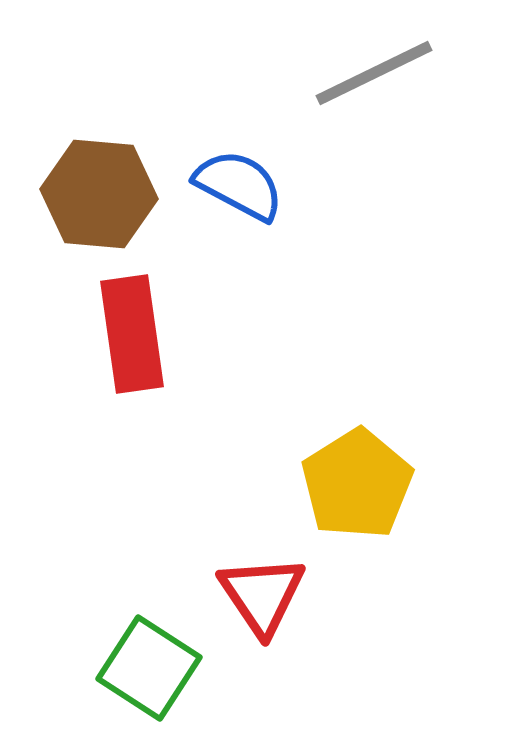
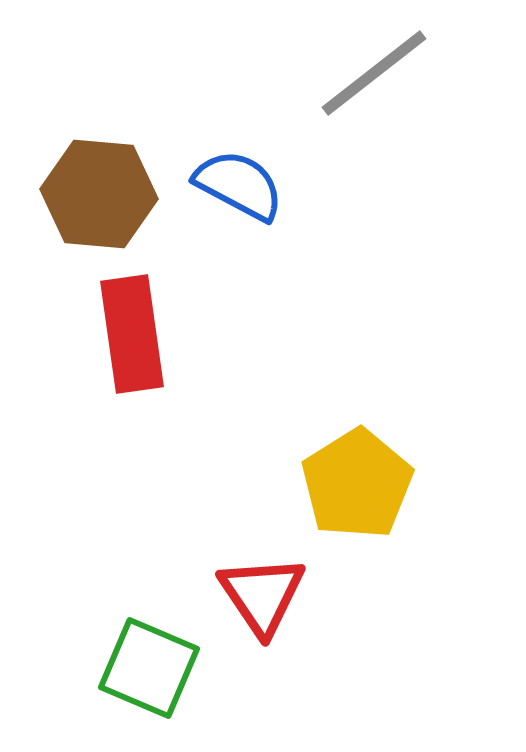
gray line: rotated 12 degrees counterclockwise
green square: rotated 10 degrees counterclockwise
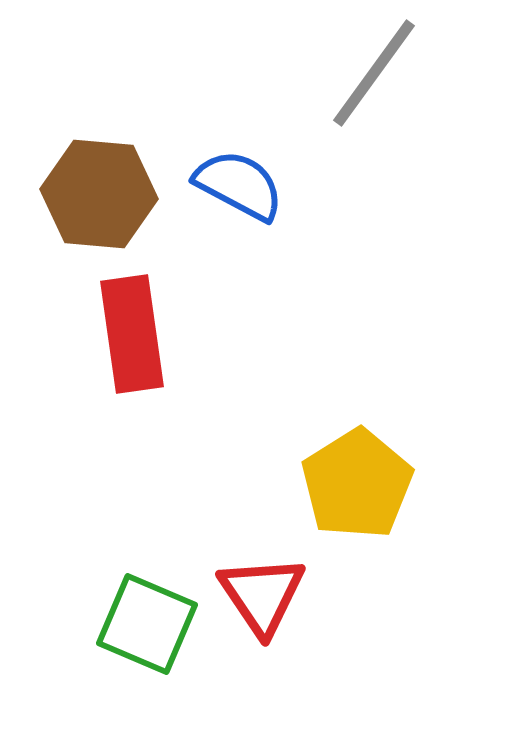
gray line: rotated 16 degrees counterclockwise
green square: moved 2 px left, 44 px up
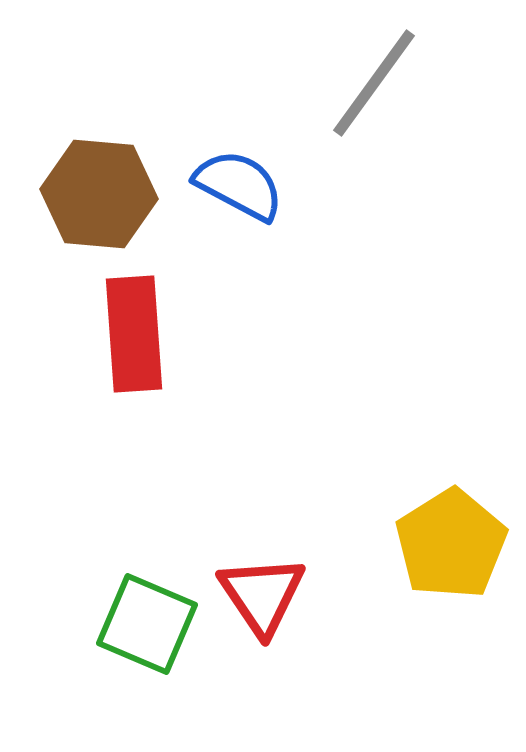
gray line: moved 10 px down
red rectangle: moved 2 px right; rotated 4 degrees clockwise
yellow pentagon: moved 94 px right, 60 px down
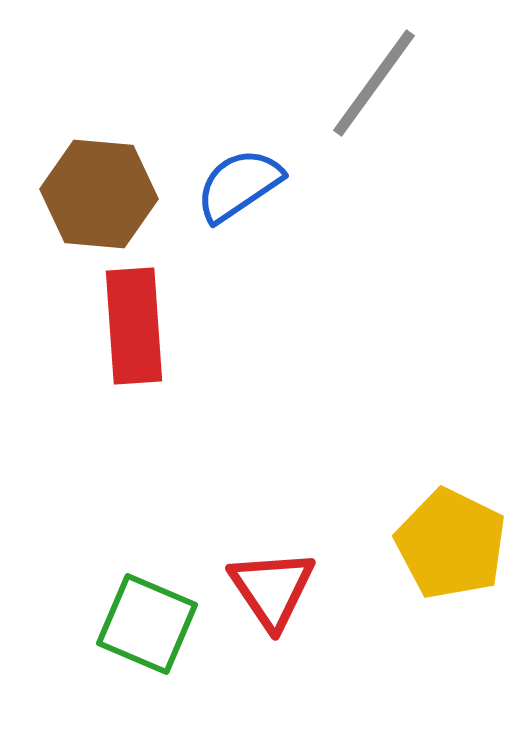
blue semicircle: rotated 62 degrees counterclockwise
red rectangle: moved 8 px up
yellow pentagon: rotated 14 degrees counterclockwise
red triangle: moved 10 px right, 6 px up
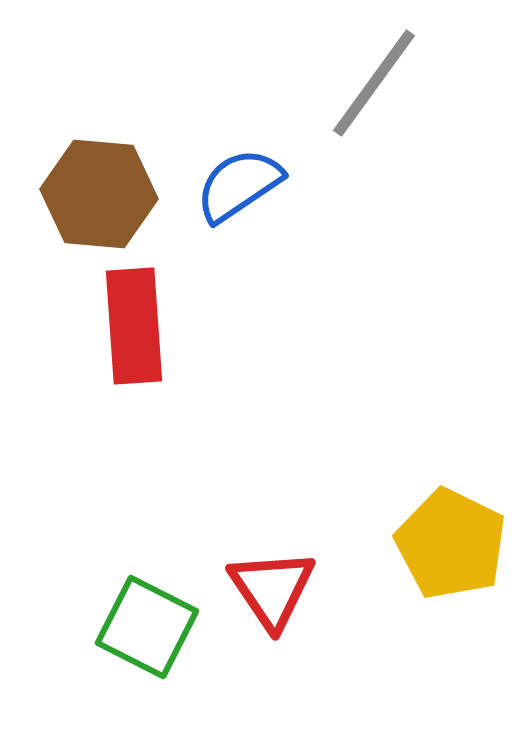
green square: moved 3 px down; rotated 4 degrees clockwise
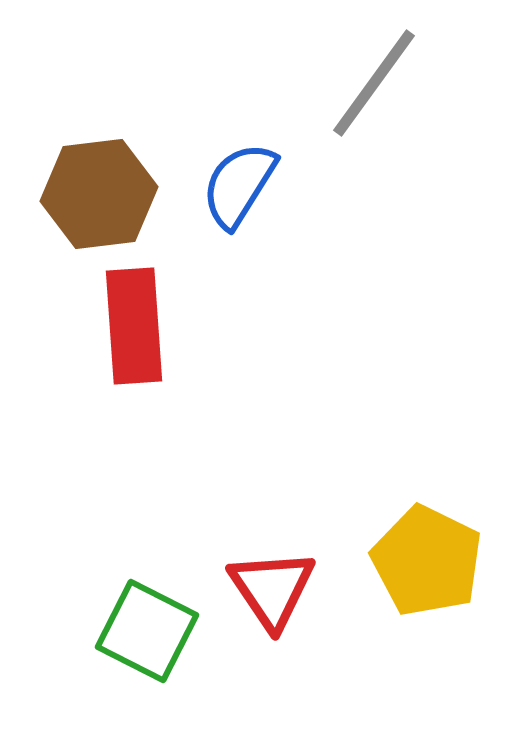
blue semicircle: rotated 24 degrees counterclockwise
brown hexagon: rotated 12 degrees counterclockwise
yellow pentagon: moved 24 px left, 17 px down
green square: moved 4 px down
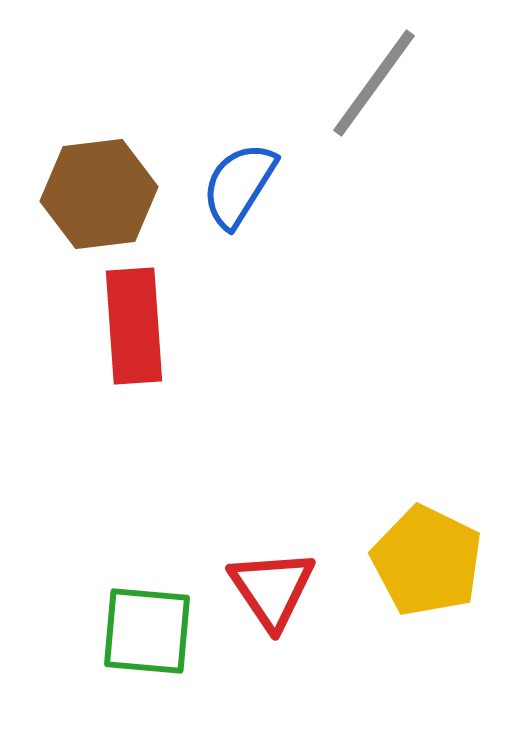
green square: rotated 22 degrees counterclockwise
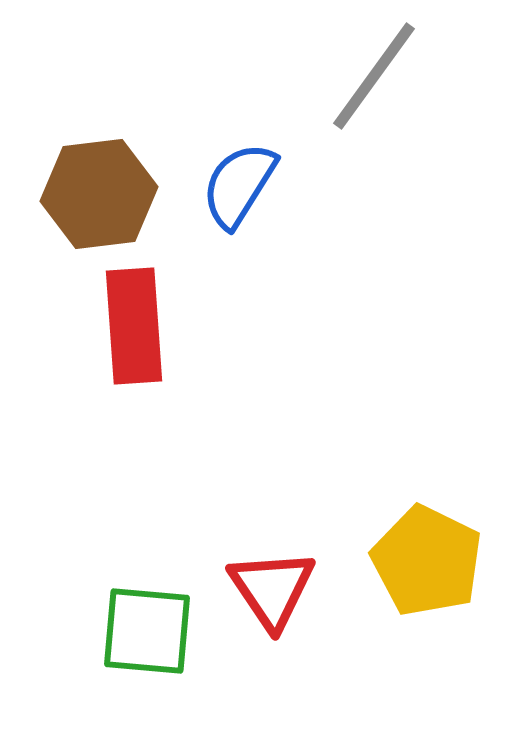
gray line: moved 7 px up
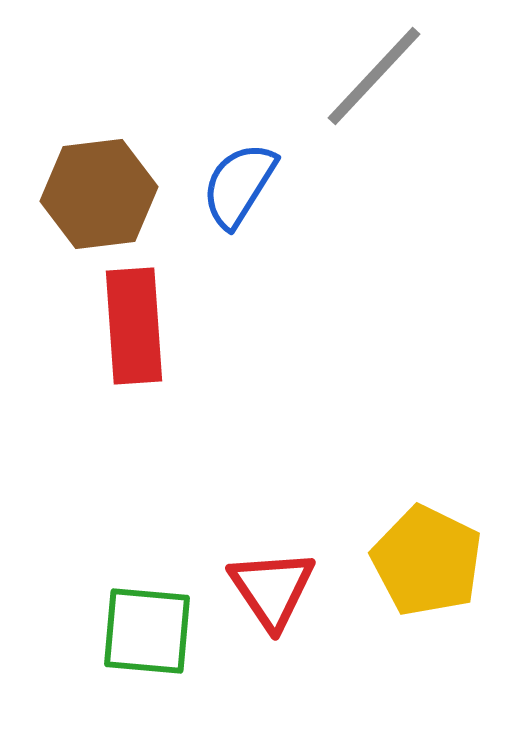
gray line: rotated 7 degrees clockwise
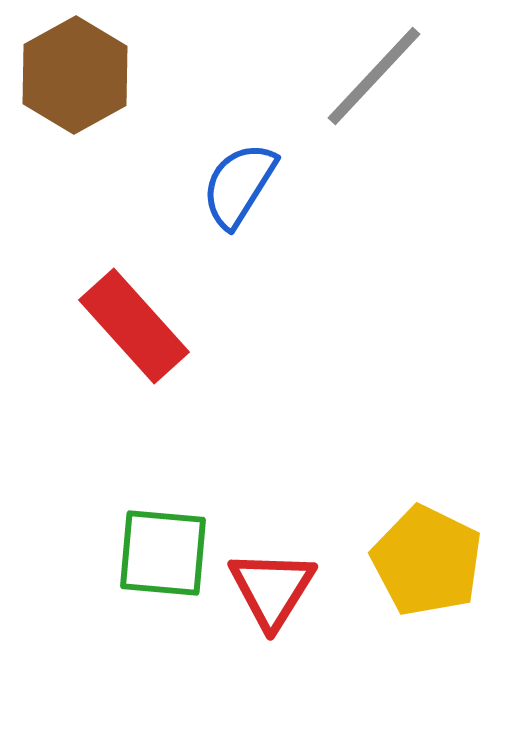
brown hexagon: moved 24 px left, 119 px up; rotated 22 degrees counterclockwise
red rectangle: rotated 38 degrees counterclockwise
red triangle: rotated 6 degrees clockwise
green square: moved 16 px right, 78 px up
